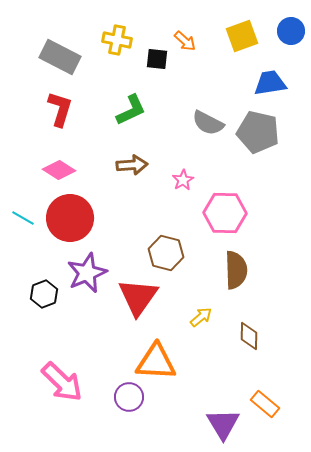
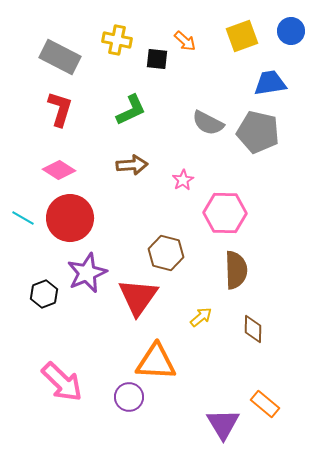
brown diamond: moved 4 px right, 7 px up
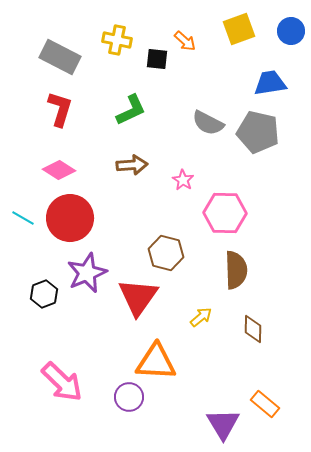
yellow square: moved 3 px left, 7 px up
pink star: rotated 10 degrees counterclockwise
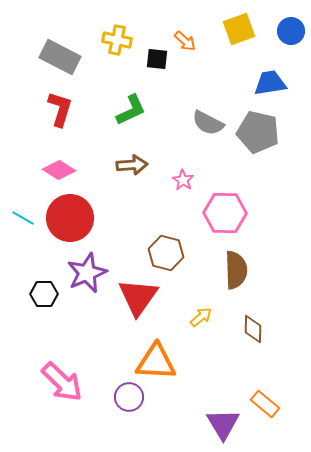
black hexagon: rotated 20 degrees clockwise
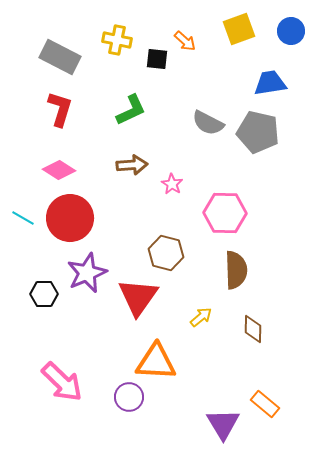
pink star: moved 11 px left, 4 px down
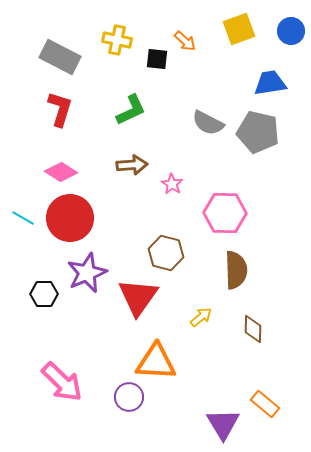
pink diamond: moved 2 px right, 2 px down
